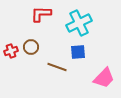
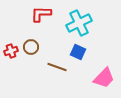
blue square: rotated 28 degrees clockwise
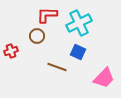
red L-shape: moved 6 px right, 1 px down
brown circle: moved 6 px right, 11 px up
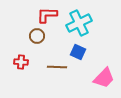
red cross: moved 10 px right, 11 px down; rotated 24 degrees clockwise
brown line: rotated 18 degrees counterclockwise
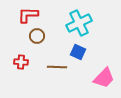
red L-shape: moved 19 px left
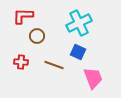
red L-shape: moved 5 px left, 1 px down
brown line: moved 3 px left, 2 px up; rotated 18 degrees clockwise
pink trapezoid: moved 11 px left; rotated 65 degrees counterclockwise
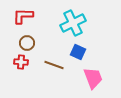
cyan cross: moved 6 px left
brown circle: moved 10 px left, 7 px down
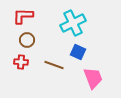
brown circle: moved 3 px up
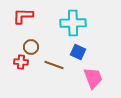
cyan cross: rotated 25 degrees clockwise
brown circle: moved 4 px right, 7 px down
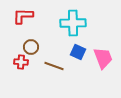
brown line: moved 1 px down
pink trapezoid: moved 10 px right, 20 px up
